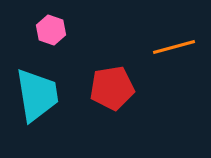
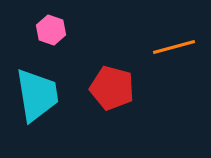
red pentagon: rotated 24 degrees clockwise
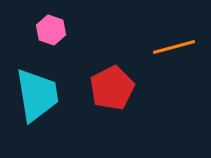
red pentagon: rotated 30 degrees clockwise
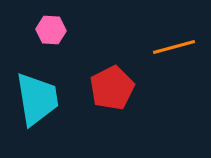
pink hexagon: rotated 16 degrees counterclockwise
cyan trapezoid: moved 4 px down
